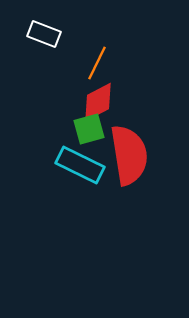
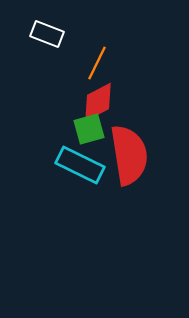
white rectangle: moved 3 px right
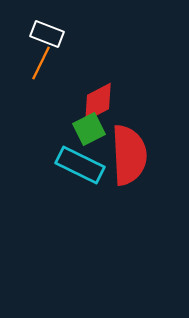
orange line: moved 56 px left
green square: rotated 12 degrees counterclockwise
red semicircle: rotated 6 degrees clockwise
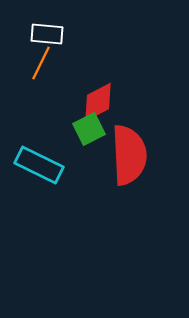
white rectangle: rotated 16 degrees counterclockwise
cyan rectangle: moved 41 px left
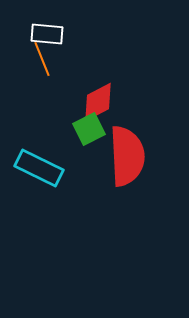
orange line: moved 1 px right, 4 px up; rotated 48 degrees counterclockwise
red semicircle: moved 2 px left, 1 px down
cyan rectangle: moved 3 px down
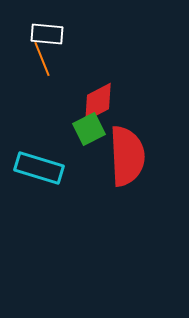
cyan rectangle: rotated 9 degrees counterclockwise
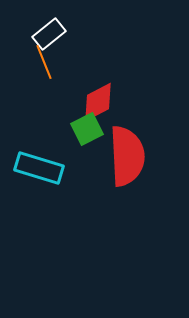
white rectangle: moved 2 px right; rotated 44 degrees counterclockwise
orange line: moved 2 px right, 3 px down
green square: moved 2 px left
